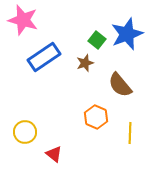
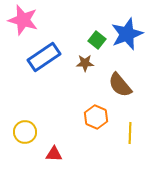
brown star: rotated 18 degrees clockwise
red triangle: rotated 36 degrees counterclockwise
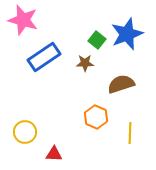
brown semicircle: moved 1 px right, 1 px up; rotated 112 degrees clockwise
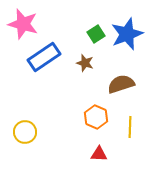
pink star: moved 4 px down
green square: moved 1 px left, 6 px up; rotated 18 degrees clockwise
brown star: rotated 18 degrees clockwise
yellow line: moved 6 px up
red triangle: moved 45 px right
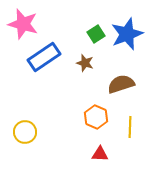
red triangle: moved 1 px right
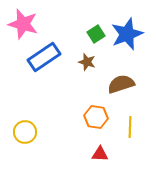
brown star: moved 2 px right, 1 px up
orange hexagon: rotated 15 degrees counterclockwise
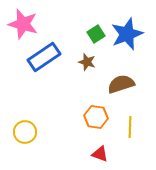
red triangle: rotated 18 degrees clockwise
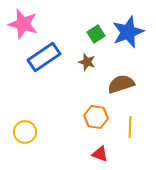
blue star: moved 1 px right, 2 px up
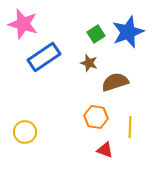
brown star: moved 2 px right, 1 px down
brown semicircle: moved 6 px left, 2 px up
red triangle: moved 5 px right, 4 px up
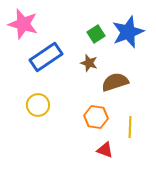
blue rectangle: moved 2 px right
yellow circle: moved 13 px right, 27 px up
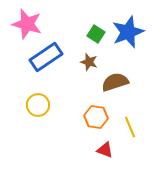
pink star: moved 4 px right
green square: rotated 24 degrees counterclockwise
brown star: moved 1 px up
yellow line: rotated 25 degrees counterclockwise
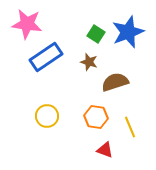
pink star: rotated 8 degrees counterclockwise
yellow circle: moved 9 px right, 11 px down
